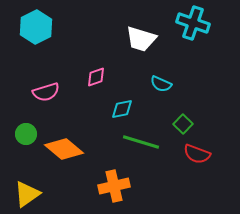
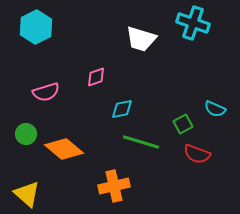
cyan semicircle: moved 54 px right, 25 px down
green square: rotated 18 degrees clockwise
yellow triangle: rotated 44 degrees counterclockwise
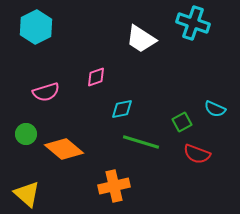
white trapezoid: rotated 16 degrees clockwise
green square: moved 1 px left, 2 px up
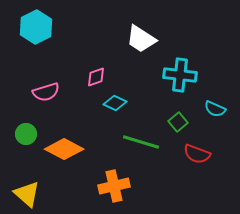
cyan cross: moved 13 px left, 52 px down; rotated 12 degrees counterclockwise
cyan diamond: moved 7 px left, 6 px up; rotated 35 degrees clockwise
green square: moved 4 px left; rotated 12 degrees counterclockwise
orange diamond: rotated 12 degrees counterclockwise
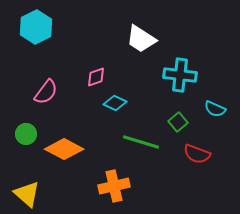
pink semicircle: rotated 36 degrees counterclockwise
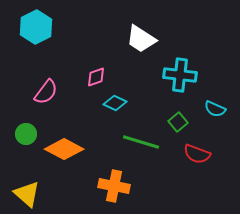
orange cross: rotated 24 degrees clockwise
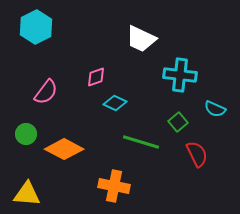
white trapezoid: rotated 8 degrees counterclockwise
red semicircle: rotated 136 degrees counterclockwise
yellow triangle: rotated 36 degrees counterclockwise
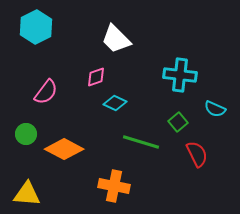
white trapezoid: moved 25 px left; rotated 20 degrees clockwise
